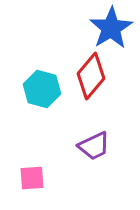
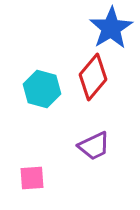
red diamond: moved 2 px right, 1 px down
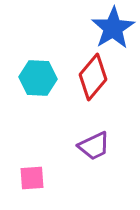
blue star: moved 2 px right
cyan hexagon: moved 4 px left, 11 px up; rotated 12 degrees counterclockwise
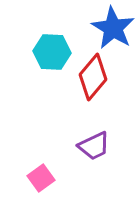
blue star: rotated 9 degrees counterclockwise
cyan hexagon: moved 14 px right, 26 px up
pink square: moved 9 px right; rotated 32 degrees counterclockwise
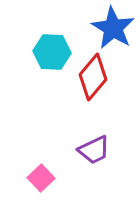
purple trapezoid: moved 4 px down
pink square: rotated 8 degrees counterclockwise
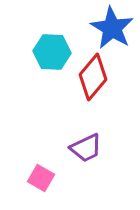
blue star: moved 1 px left
purple trapezoid: moved 8 px left, 2 px up
pink square: rotated 16 degrees counterclockwise
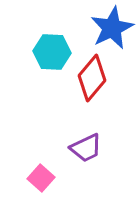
blue star: rotated 15 degrees clockwise
red diamond: moved 1 px left, 1 px down
pink square: rotated 12 degrees clockwise
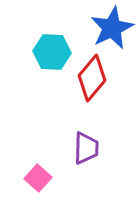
purple trapezoid: rotated 64 degrees counterclockwise
pink square: moved 3 px left
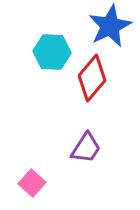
blue star: moved 2 px left, 2 px up
purple trapezoid: rotated 32 degrees clockwise
pink square: moved 6 px left, 5 px down
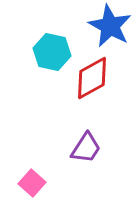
blue star: rotated 18 degrees counterclockwise
cyan hexagon: rotated 9 degrees clockwise
red diamond: rotated 21 degrees clockwise
